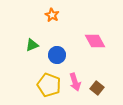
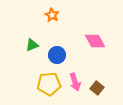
yellow pentagon: moved 1 px up; rotated 25 degrees counterclockwise
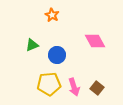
pink arrow: moved 1 px left, 5 px down
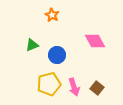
yellow pentagon: rotated 10 degrees counterclockwise
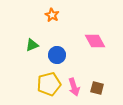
brown square: rotated 24 degrees counterclockwise
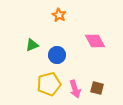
orange star: moved 7 px right
pink arrow: moved 1 px right, 2 px down
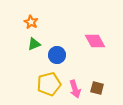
orange star: moved 28 px left, 7 px down
green triangle: moved 2 px right, 1 px up
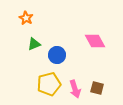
orange star: moved 5 px left, 4 px up
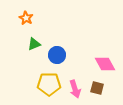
pink diamond: moved 10 px right, 23 px down
yellow pentagon: rotated 15 degrees clockwise
